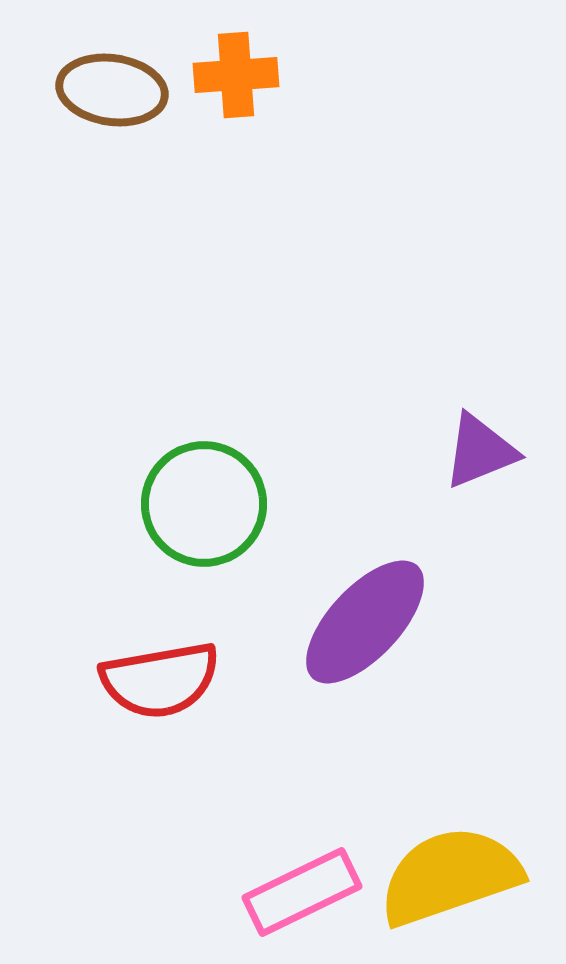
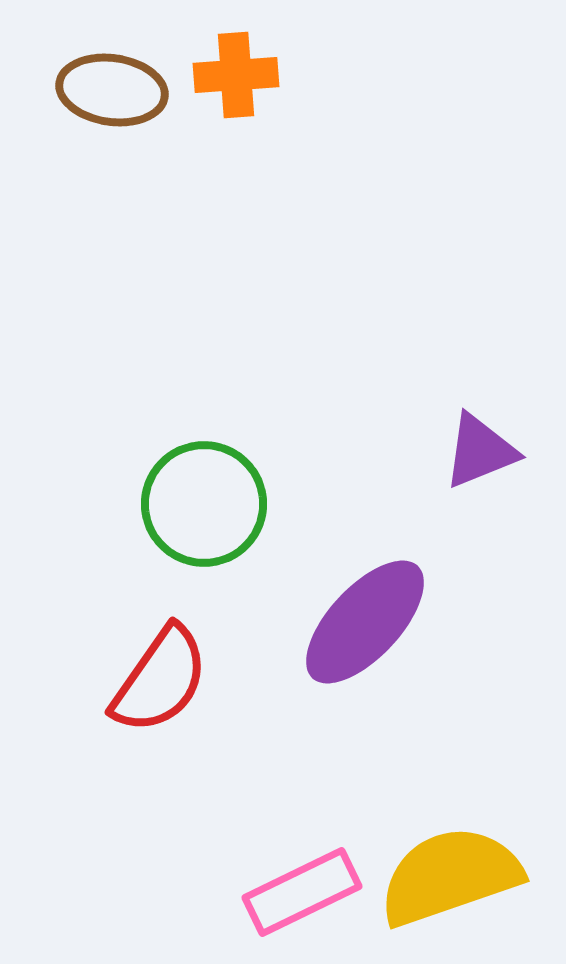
red semicircle: rotated 45 degrees counterclockwise
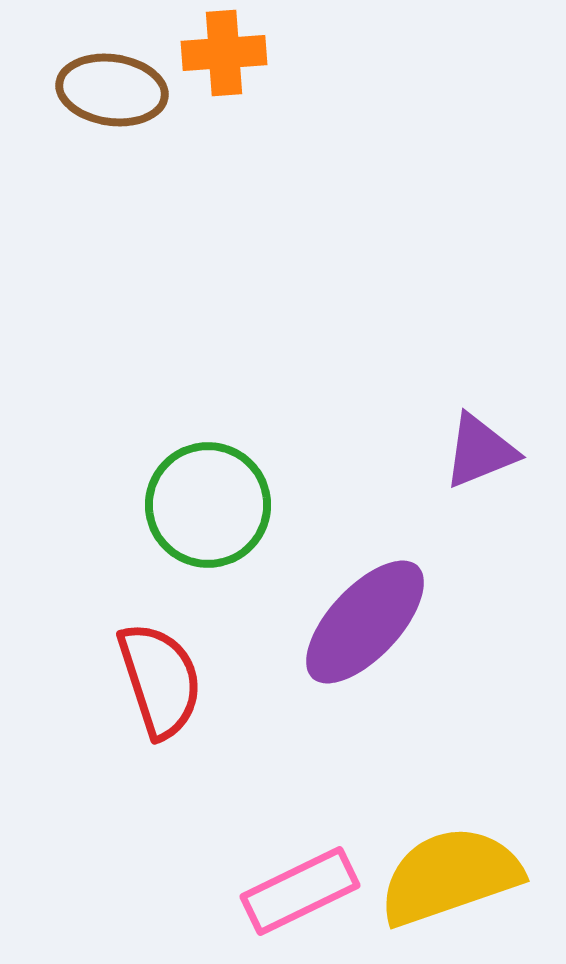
orange cross: moved 12 px left, 22 px up
green circle: moved 4 px right, 1 px down
red semicircle: rotated 53 degrees counterclockwise
pink rectangle: moved 2 px left, 1 px up
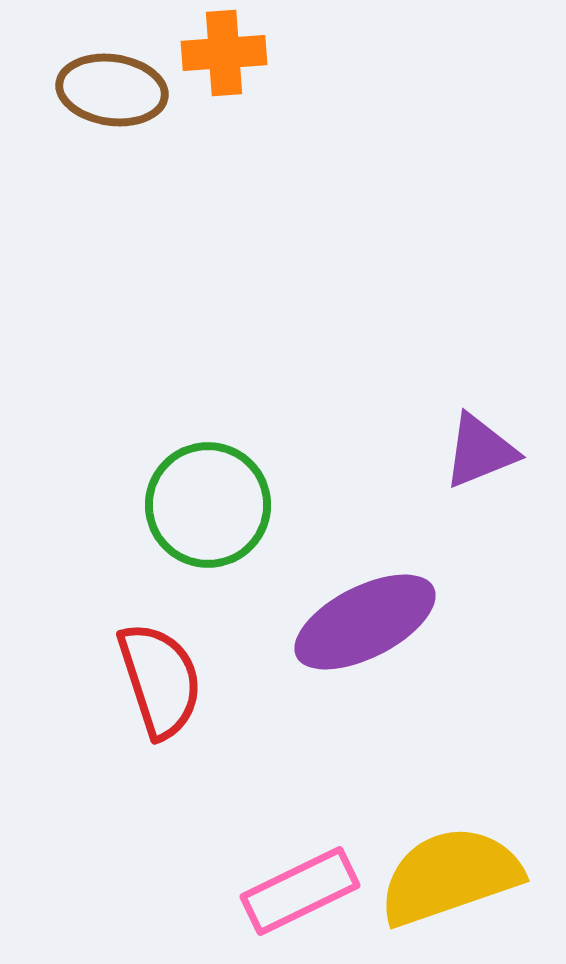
purple ellipse: rotated 20 degrees clockwise
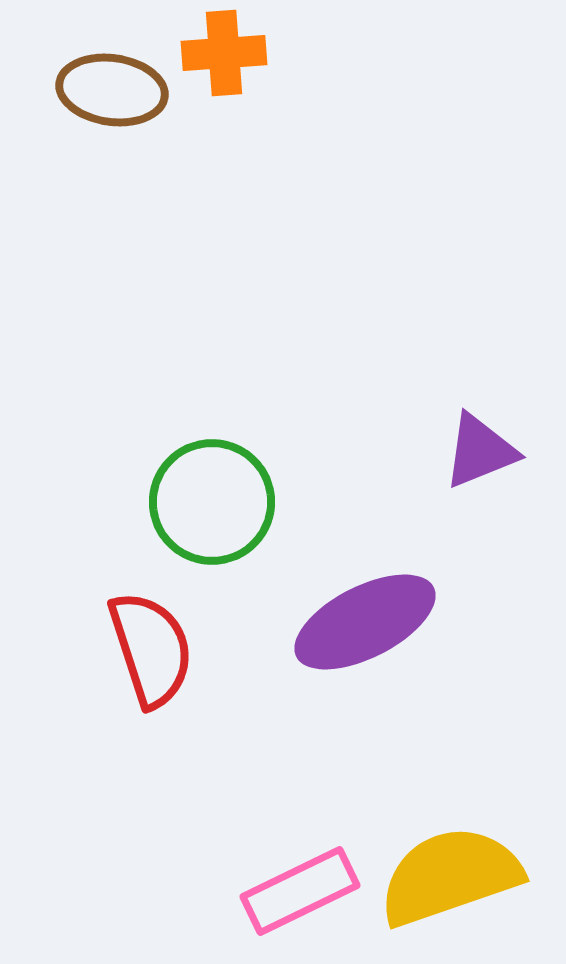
green circle: moved 4 px right, 3 px up
red semicircle: moved 9 px left, 31 px up
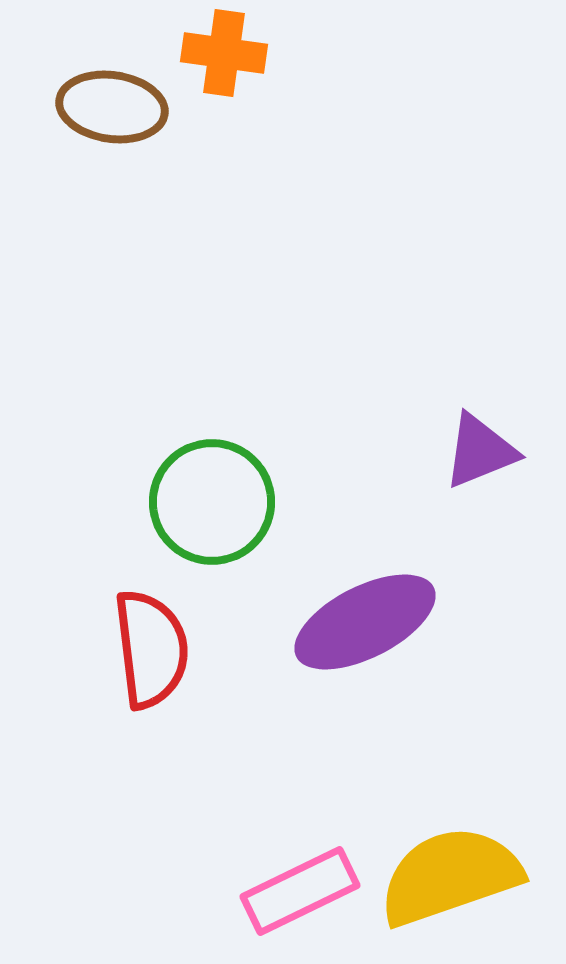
orange cross: rotated 12 degrees clockwise
brown ellipse: moved 17 px down
red semicircle: rotated 11 degrees clockwise
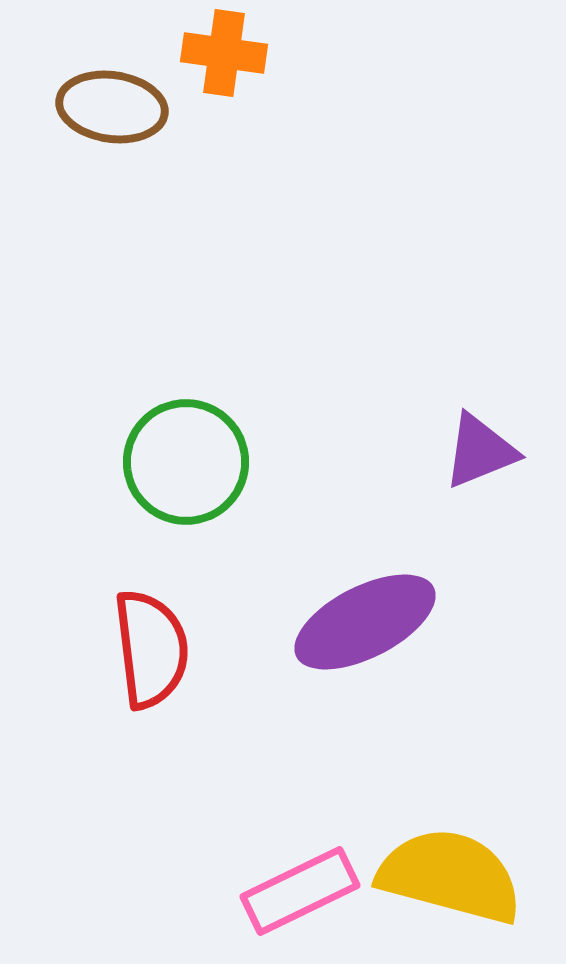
green circle: moved 26 px left, 40 px up
yellow semicircle: rotated 34 degrees clockwise
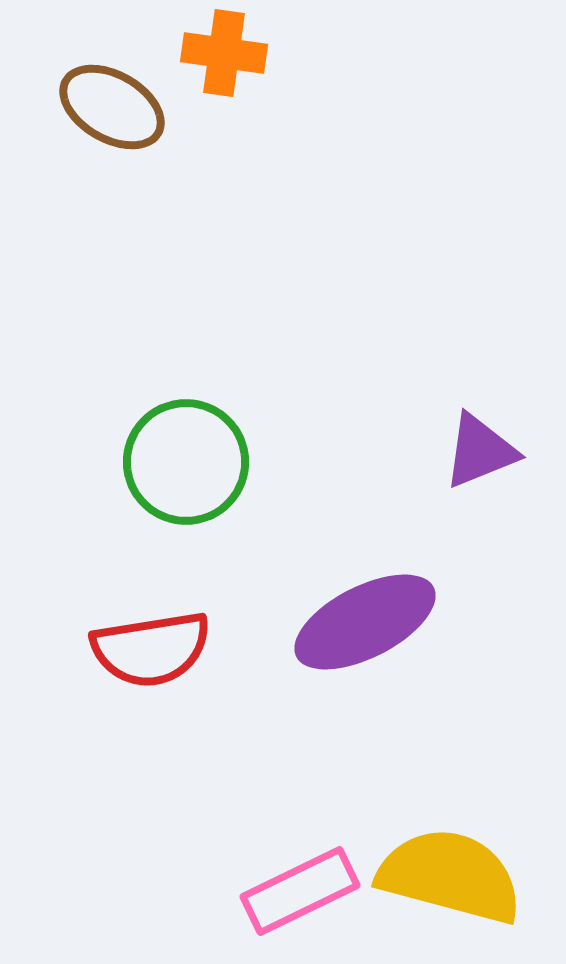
brown ellipse: rotated 22 degrees clockwise
red semicircle: rotated 88 degrees clockwise
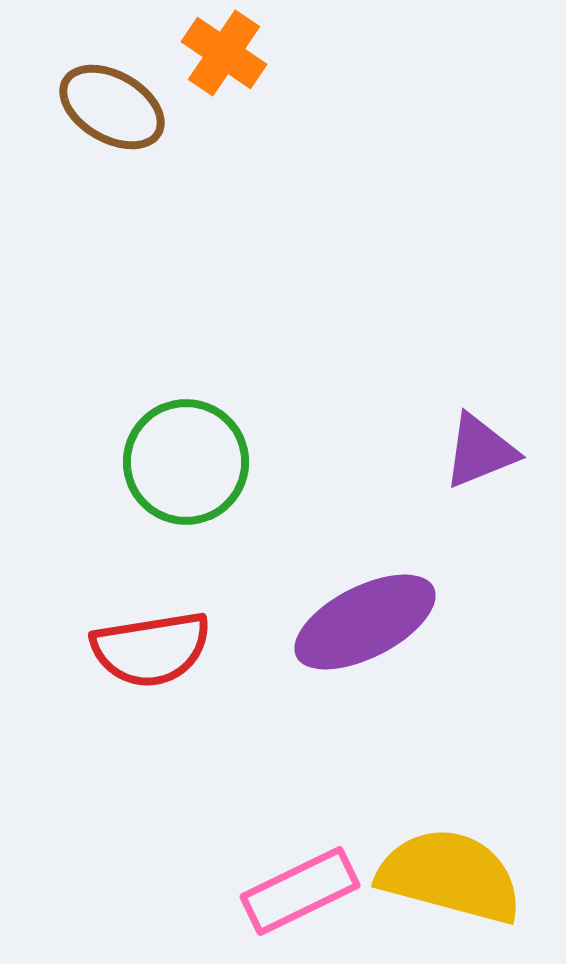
orange cross: rotated 26 degrees clockwise
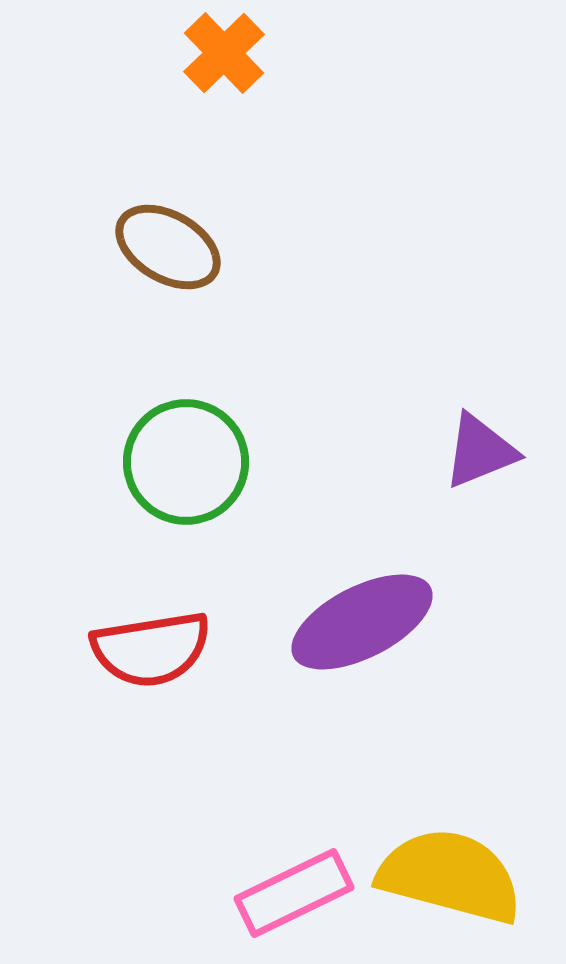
orange cross: rotated 12 degrees clockwise
brown ellipse: moved 56 px right, 140 px down
purple ellipse: moved 3 px left
pink rectangle: moved 6 px left, 2 px down
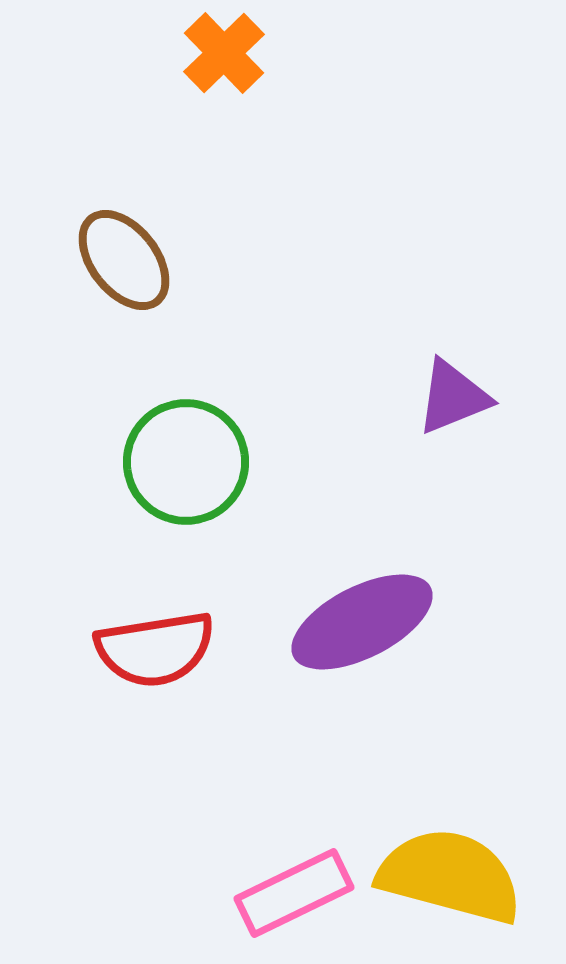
brown ellipse: moved 44 px left, 13 px down; rotated 22 degrees clockwise
purple triangle: moved 27 px left, 54 px up
red semicircle: moved 4 px right
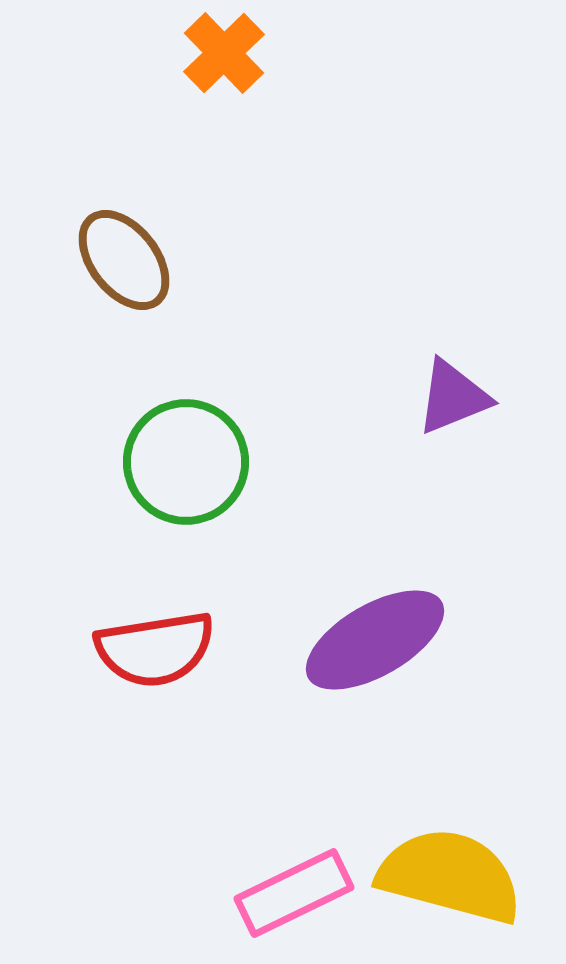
purple ellipse: moved 13 px right, 18 px down; rotated 3 degrees counterclockwise
